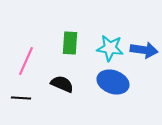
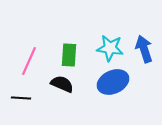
green rectangle: moved 1 px left, 12 px down
blue arrow: moved 1 px up; rotated 116 degrees counterclockwise
pink line: moved 3 px right
blue ellipse: rotated 44 degrees counterclockwise
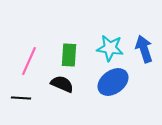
blue ellipse: rotated 12 degrees counterclockwise
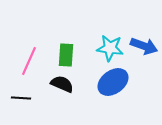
blue arrow: moved 3 px up; rotated 128 degrees clockwise
green rectangle: moved 3 px left
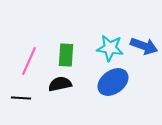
black semicircle: moved 2 px left; rotated 35 degrees counterclockwise
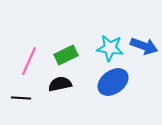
green rectangle: rotated 60 degrees clockwise
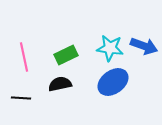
pink line: moved 5 px left, 4 px up; rotated 36 degrees counterclockwise
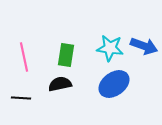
green rectangle: rotated 55 degrees counterclockwise
blue ellipse: moved 1 px right, 2 px down
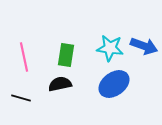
black line: rotated 12 degrees clockwise
